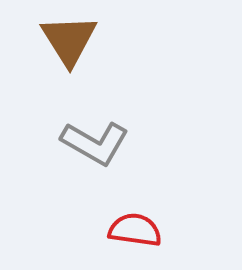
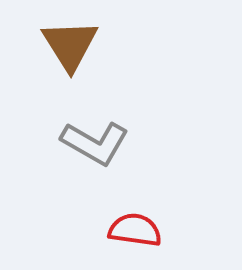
brown triangle: moved 1 px right, 5 px down
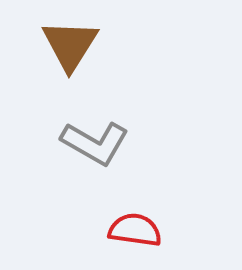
brown triangle: rotated 4 degrees clockwise
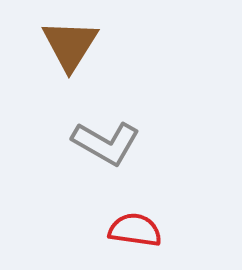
gray L-shape: moved 11 px right
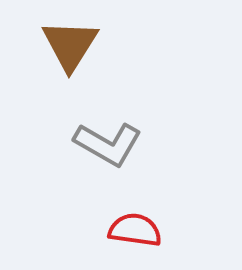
gray L-shape: moved 2 px right, 1 px down
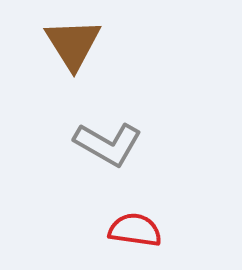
brown triangle: moved 3 px right, 1 px up; rotated 4 degrees counterclockwise
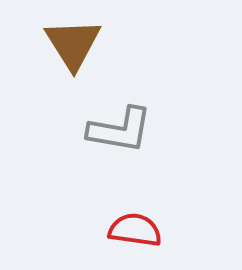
gray L-shape: moved 12 px right, 14 px up; rotated 20 degrees counterclockwise
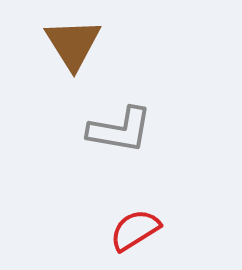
red semicircle: rotated 40 degrees counterclockwise
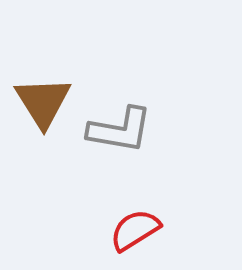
brown triangle: moved 30 px left, 58 px down
